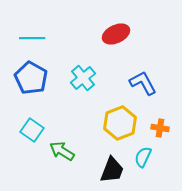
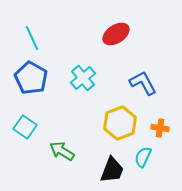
red ellipse: rotated 8 degrees counterclockwise
cyan line: rotated 65 degrees clockwise
cyan square: moved 7 px left, 3 px up
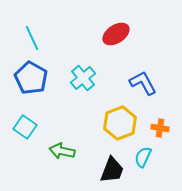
green arrow: rotated 20 degrees counterclockwise
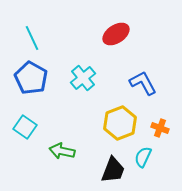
orange cross: rotated 12 degrees clockwise
black trapezoid: moved 1 px right
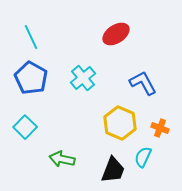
cyan line: moved 1 px left, 1 px up
yellow hexagon: rotated 16 degrees counterclockwise
cyan square: rotated 10 degrees clockwise
green arrow: moved 8 px down
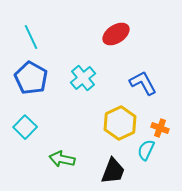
yellow hexagon: rotated 12 degrees clockwise
cyan semicircle: moved 3 px right, 7 px up
black trapezoid: moved 1 px down
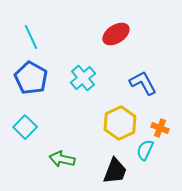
cyan semicircle: moved 1 px left
black trapezoid: moved 2 px right
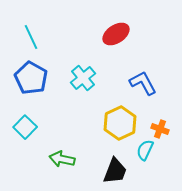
orange cross: moved 1 px down
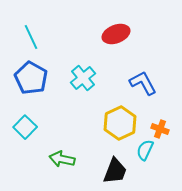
red ellipse: rotated 12 degrees clockwise
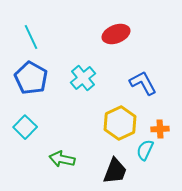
orange cross: rotated 24 degrees counterclockwise
